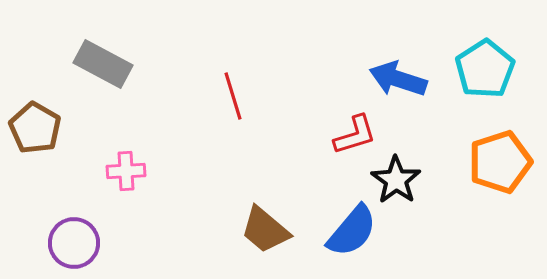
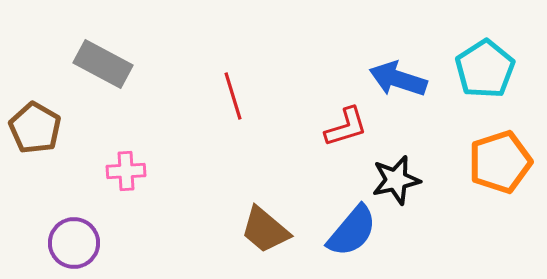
red L-shape: moved 9 px left, 8 px up
black star: rotated 24 degrees clockwise
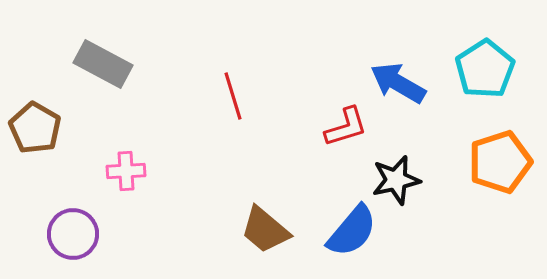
blue arrow: moved 4 px down; rotated 12 degrees clockwise
purple circle: moved 1 px left, 9 px up
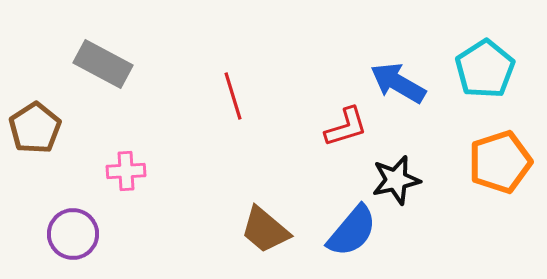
brown pentagon: rotated 9 degrees clockwise
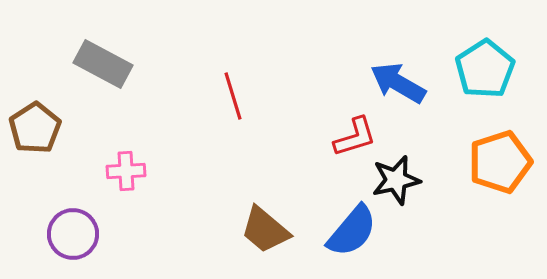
red L-shape: moved 9 px right, 10 px down
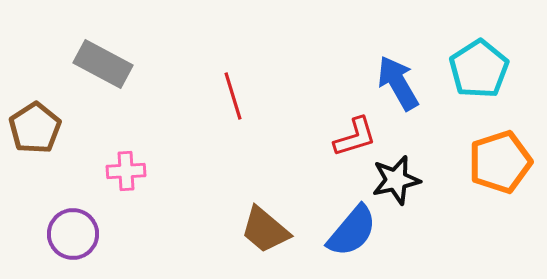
cyan pentagon: moved 6 px left
blue arrow: rotated 30 degrees clockwise
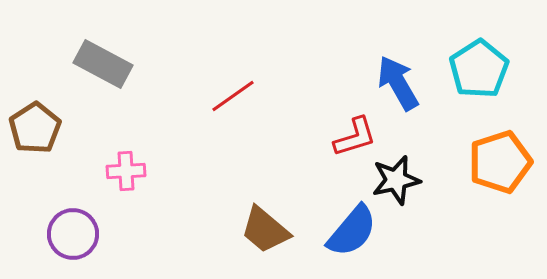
red line: rotated 72 degrees clockwise
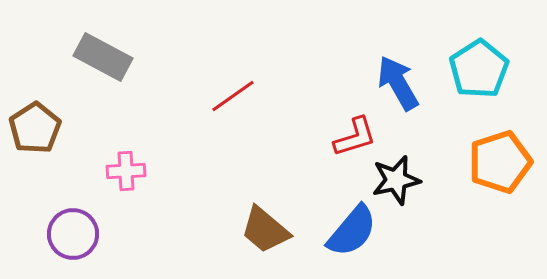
gray rectangle: moved 7 px up
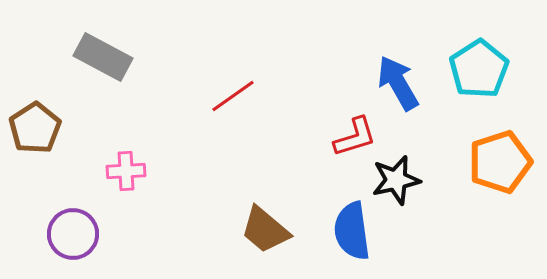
blue semicircle: rotated 132 degrees clockwise
